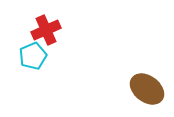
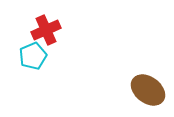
brown ellipse: moved 1 px right, 1 px down
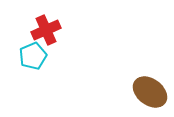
brown ellipse: moved 2 px right, 2 px down
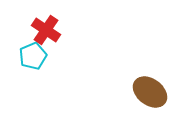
red cross: rotated 32 degrees counterclockwise
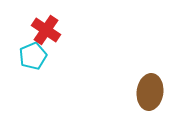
brown ellipse: rotated 60 degrees clockwise
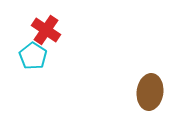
cyan pentagon: rotated 16 degrees counterclockwise
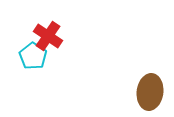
red cross: moved 2 px right, 6 px down
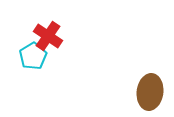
cyan pentagon: rotated 8 degrees clockwise
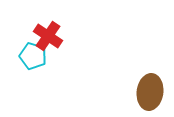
cyan pentagon: rotated 24 degrees counterclockwise
